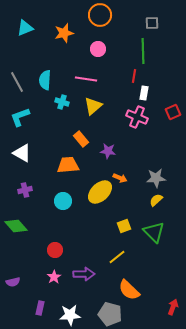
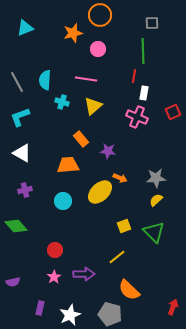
orange star: moved 9 px right
white star: rotated 20 degrees counterclockwise
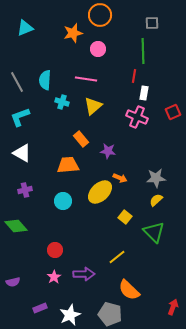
yellow square: moved 1 px right, 9 px up; rotated 32 degrees counterclockwise
purple rectangle: rotated 56 degrees clockwise
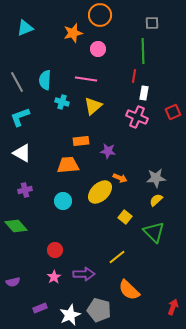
orange rectangle: moved 2 px down; rotated 56 degrees counterclockwise
gray pentagon: moved 11 px left, 4 px up
